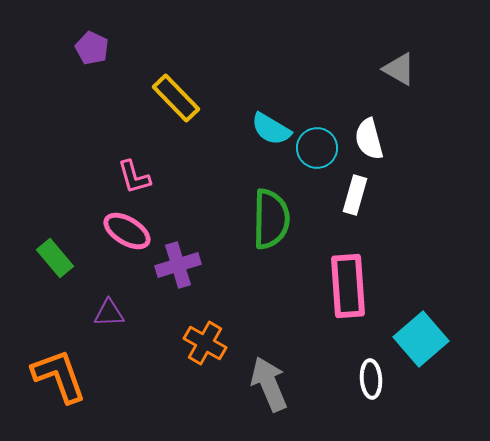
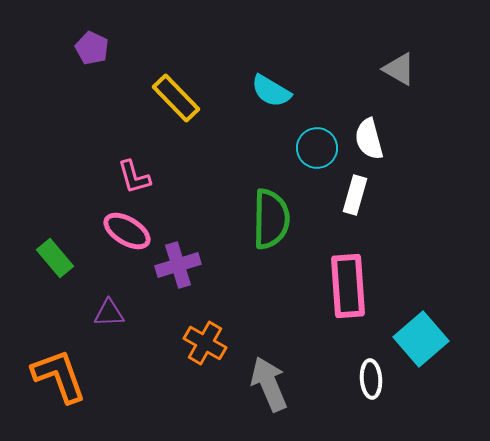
cyan semicircle: moved 38 px up
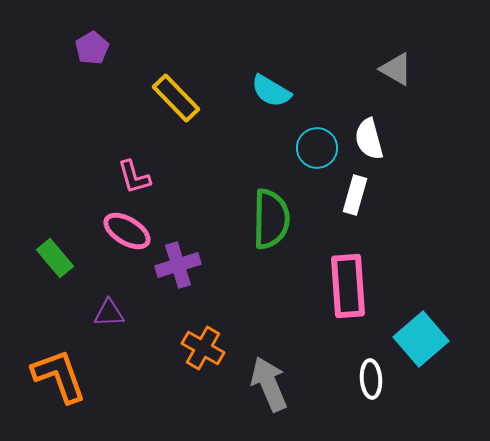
purple pentagon: rotated 16 degrees clockwise
gray triangle: moved 3 px left
orange cross: moved 2 px left, 5 px down
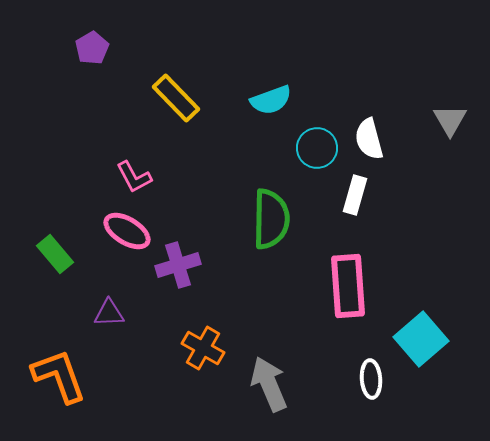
gray triangle: moved 54 px right, 51 px down; rotated 30 degrees clockwise
cyan semicircle: moved 9 px down; rotated 51 degrees counterclockwise
pink L-shape: rotated 12 degrees counterclockwise
green rectangle: moved 4 px up
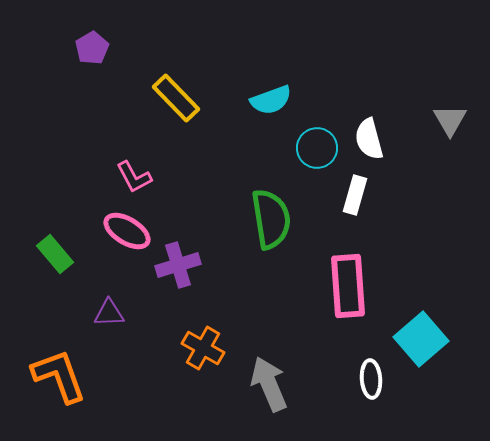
green semicircle: rotated 10 degrees counterclockwise
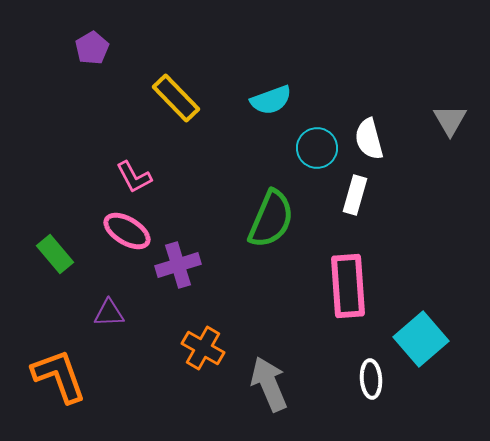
green semicircle: rotated 32 degrees clockwise
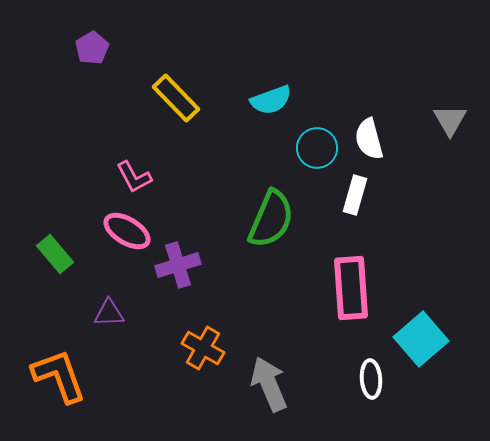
pink rectangle: moved 3 px right, 2 px down
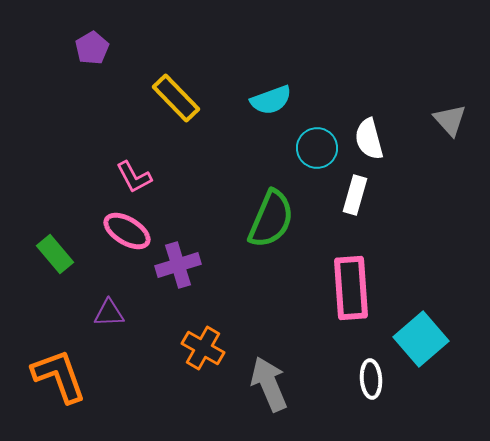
gray triangle: rotated 12 degrees counterclockwise
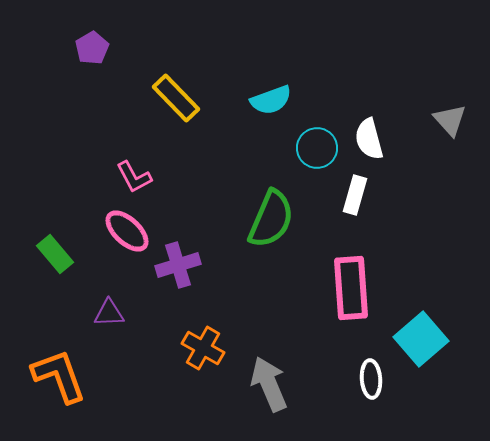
pink ellipse: rotated 12 degrees clockwise
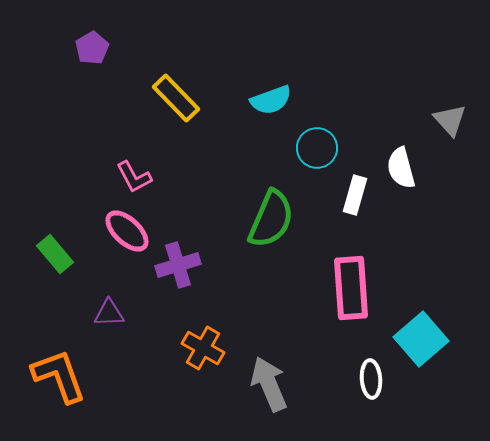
white semicircle: moved 32 px right, 29 px down
